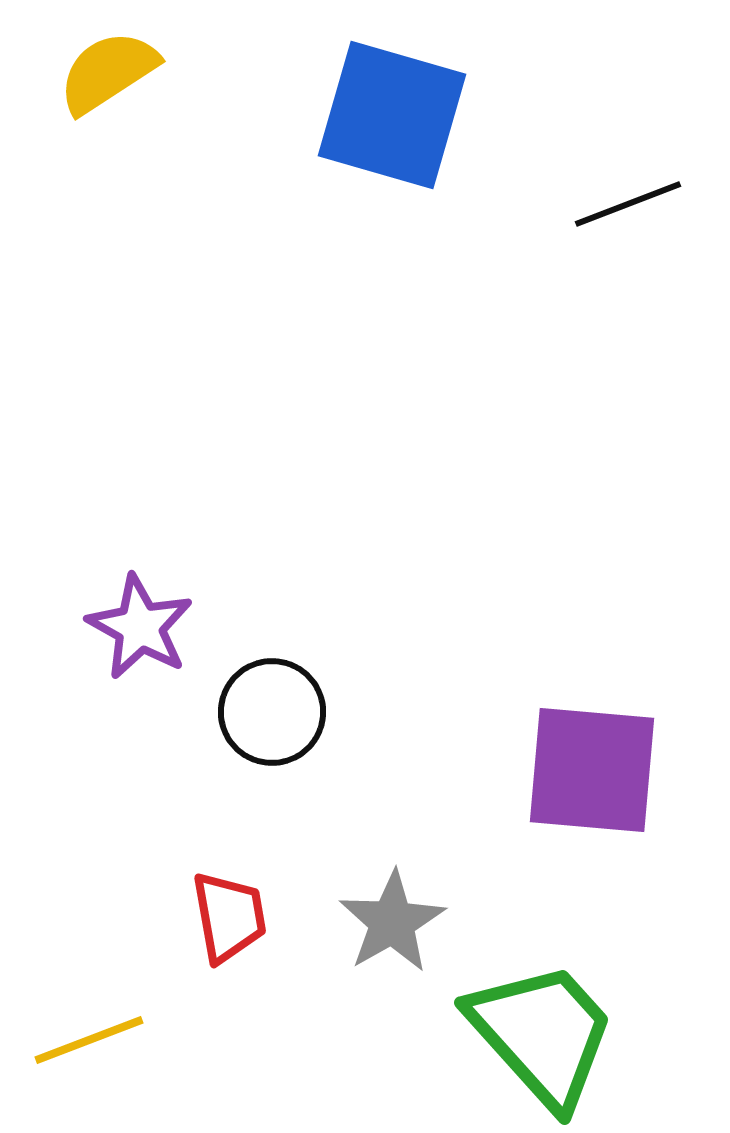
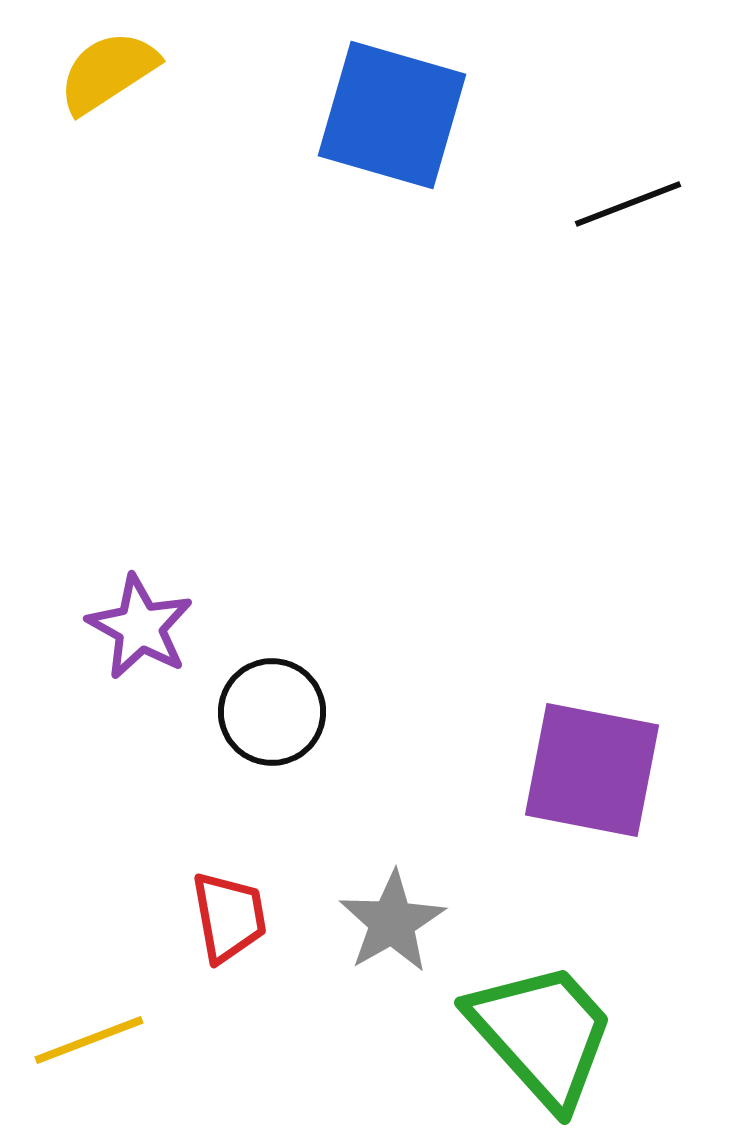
purple square: rotated 6 degrees clockwise
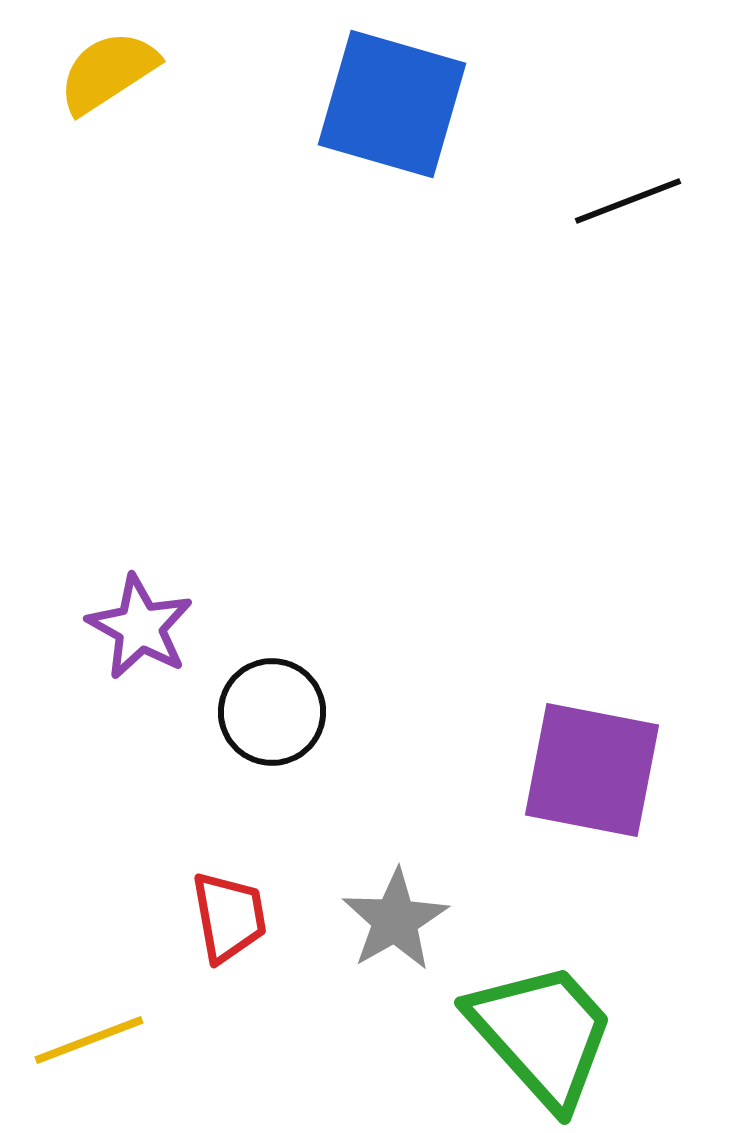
blue square: moved 11 px up
black line: moved 3 px up
gray star: moved 3 px right, 2 px up
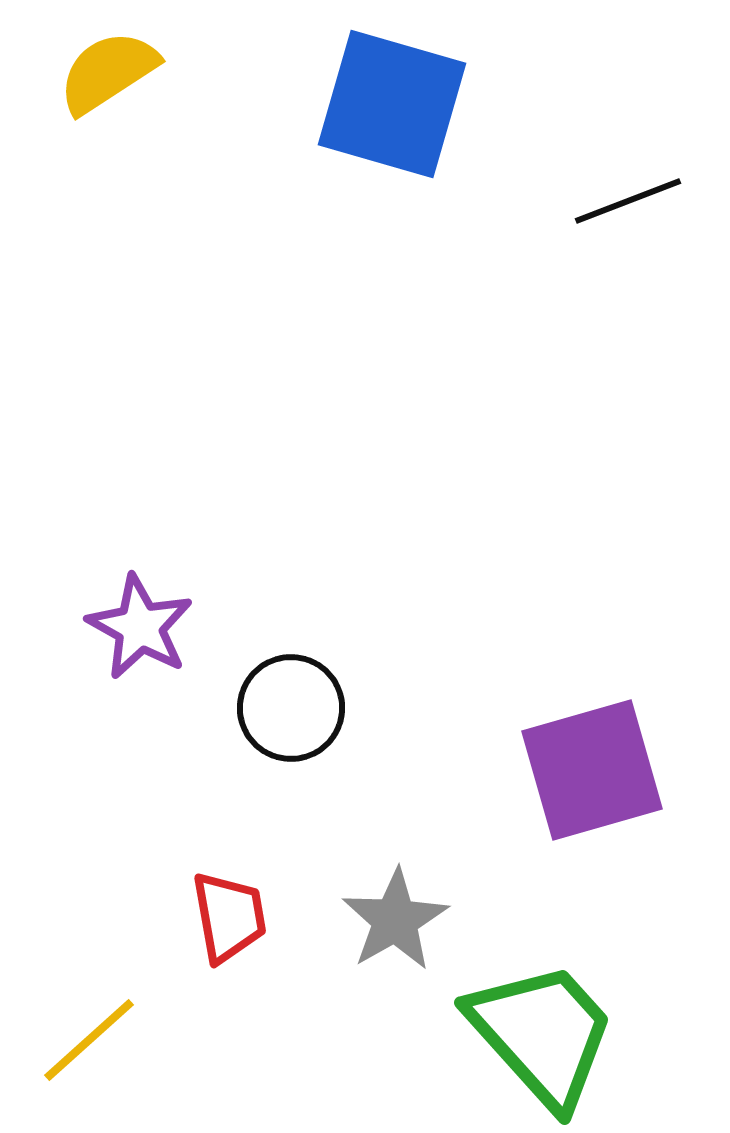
black circle: moved 19 px right, 4 px up
purple square: rotated 27 degrees counterclockwise
yellow line: rotated 21 degrees counterclockwise
